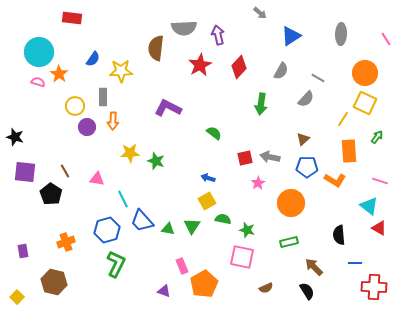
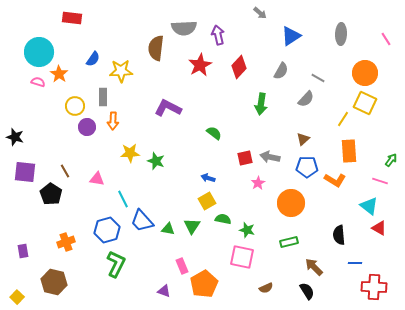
green arrow at (377, 137): moved 14 px right, 23 px down
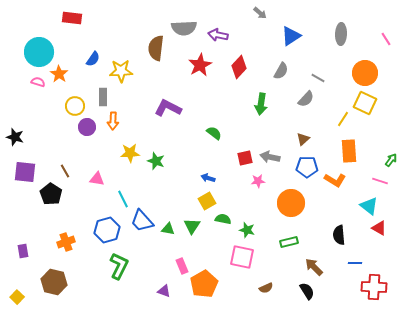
purple arrow at (218, 35): rotated 66 degrees counterclockwise
pink star at (258, 183): moved 2 px up; rotated 24 degrees clockwise
green L-shape at (116, 264): moved 3 px right, 2 px down
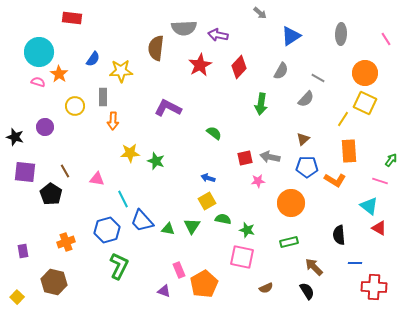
purple circle at (87, 127): moved 42 px left
pink rectangle at (182, 266): moved 3 px left, 4 px down
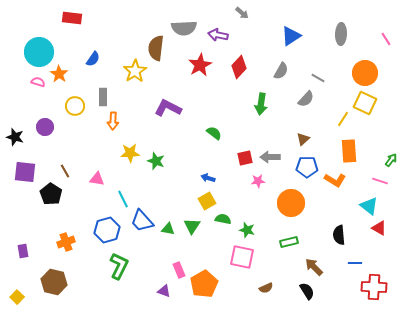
gray arrow at (260, 13): moved 18 px left
yellow star at (121, 71): moved 14 px right; rotated 30 degrees counterclockwise
gray arrow at (270, 157): rotated 12 degrees counterclockwise
